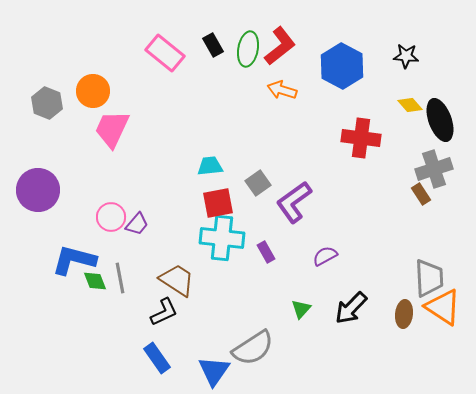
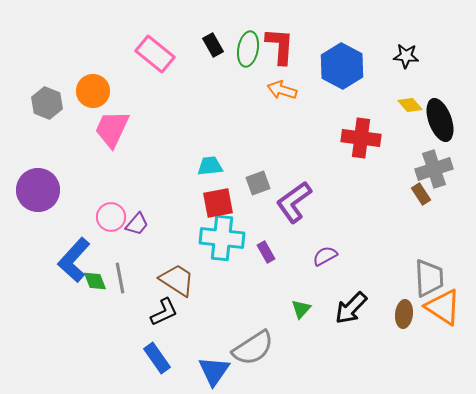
red L-shape: rotated 48 degrees counterclockwise
pink rectangle: moved 10 px left, 1 px down
gray square: rotated 15 degrees clockwise
blue L-shape: rotated 63 degrees counterclockwise
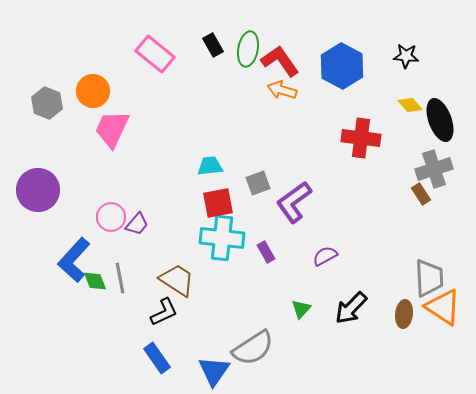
red L-shape: moved 15 px down; rotated 39 degrees counterclockwise
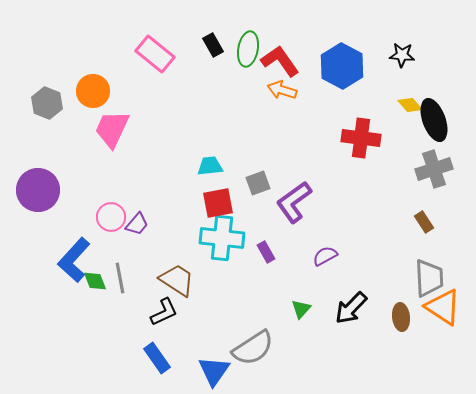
black star: moved 4 px left, 1 px up
black ellipse: moved 6 px left
brown rectangle: moved 3 px right, 28 px down
brown ellipse: moved 3 px left, 3 px down; rotated 12 degrees counterclockwise
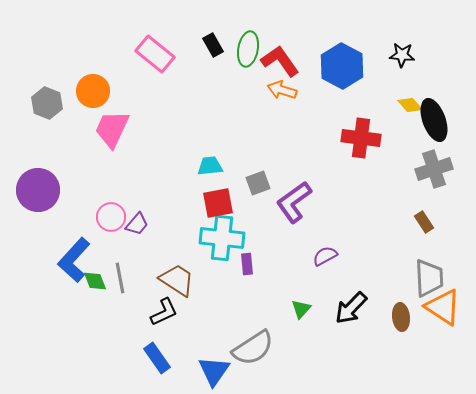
purple rectangle: moved 19 px left, 12 px down; rotated 25 degrees clockwise
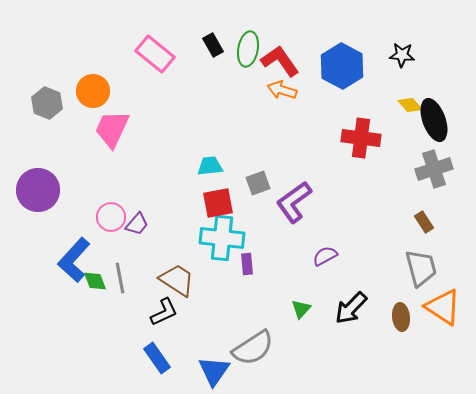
gray trapezoid: moved 8 px left, 10 px up; rotated 12 degrees counterclockwise
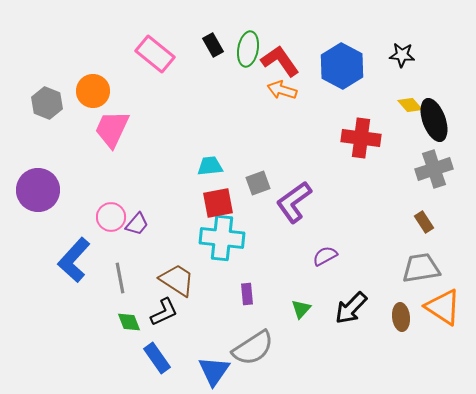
purple rectangle: moved 30 px down
gray trapezoid: rotated 84 degrees counterclockwise
green diamond: moved 34 px right, 41 px down
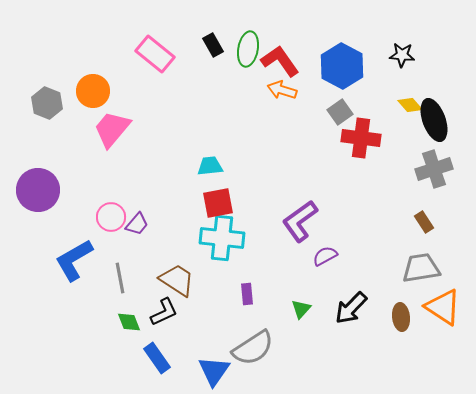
pink trapezoid: rotated 15 degrees clockwise
gray square: moved 82 px right, 71 px up; rotated 15 degrees counterclockwise
purple L-shape: moved 6 px right, 19 px down
blue L-shape: rotated 18 degrees clockwise
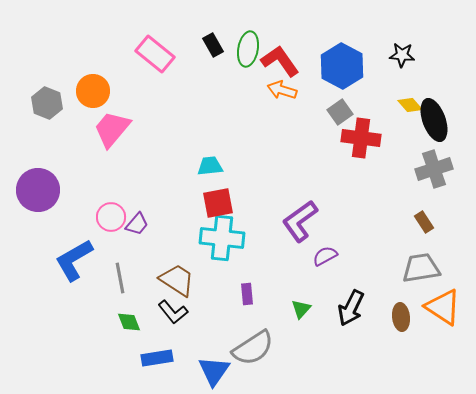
black arrow: rotated 18 degrees counterclockwise
black L-shape: moved 9 px right; rotated 76 degrees clockwise
blue rectangle: rotated 64 degrees counterclockwise
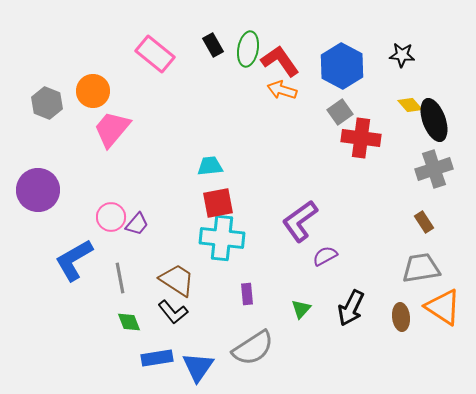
blue triangle: moved 16 px left, 4 px up
